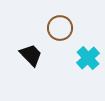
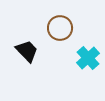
black trapezoid: moved 4 px left, 4 px up
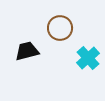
black trapezoid: rotated 60 degrees counterclockwise
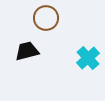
brown circle: moved 14 px left, 10 px up
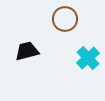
brown circle: moved 19 px right, 1 px down
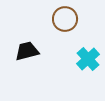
cyan cross: moved 1 px down
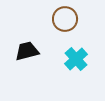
cyan cross: moved 12 px left
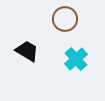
black trapezoid: rotated 45 degrees clockwise
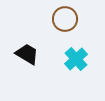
black trapezoid: moved 3 px down
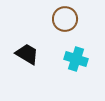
cyan cross: rotated 30 degrees counterclockwise
